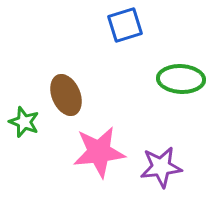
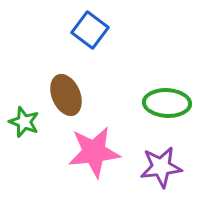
blue square: moved 35 px left, 5 px down; rotated 36 degrees counterclockwise
green ellipse: moved 14 px left, 24 px down
pink star: moved 5 px left
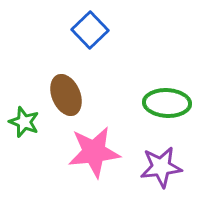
blue square: rotated 9 degrees clockwise
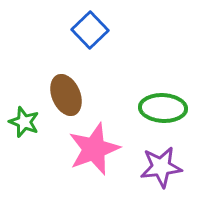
green ellipse: moved 4 px left, 5 px down
pink star: moved 3 px up; rotated 14 degrees counterclockwise
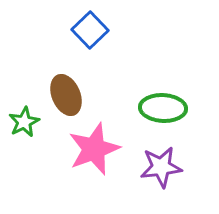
green star: rotated 24 degrees clockwise
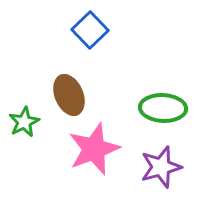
brown ellipse: moved 3 px right
purple star: rotated 9 degrees counterclockwise
